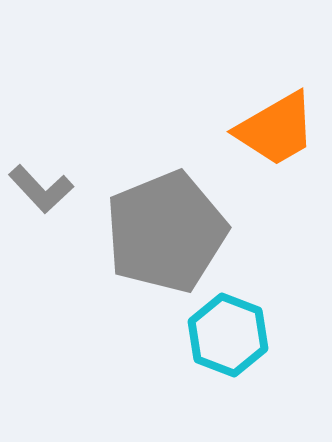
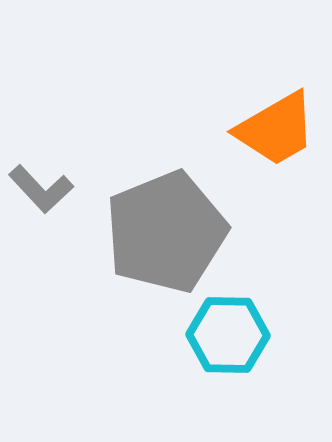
cyan hexagon: rotated 20 degrees counterclockwise
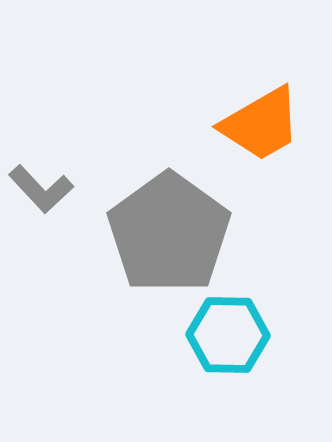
orange trapezoid: moved 15 px left, 5 px up
gray pentagon: moved 3 px right, 1 px down; rotated 14 degrees counterclockwise
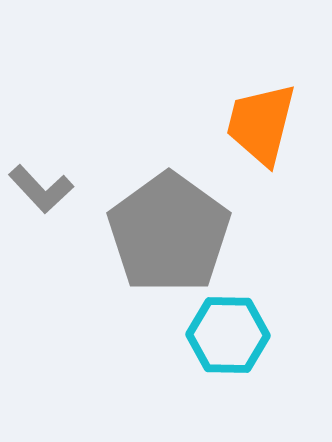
orange trapezoid: rotated 134 degrees clockwise
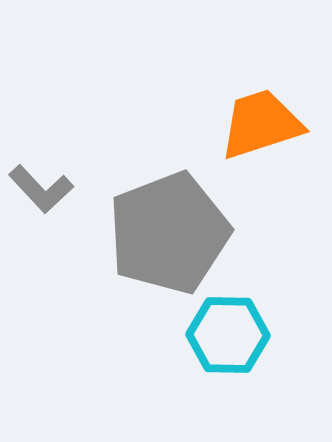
orange trapezoid: rotated 58 degrees clockwise
gray pentagon: rotated 15 degrees clockwise
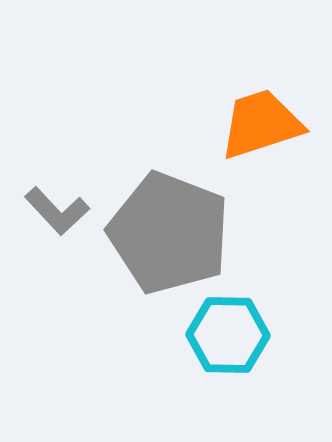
gray L-shape: moved 16 px right, 22 px down
gray pentagon: rotated 30 degrees counterclockwise
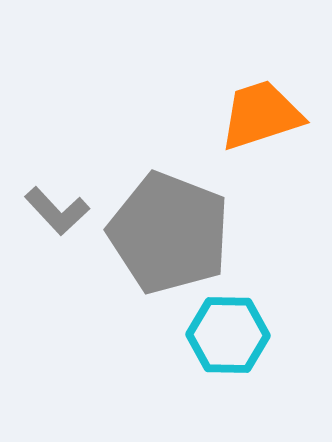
orange trapezoid: moved 9 px up
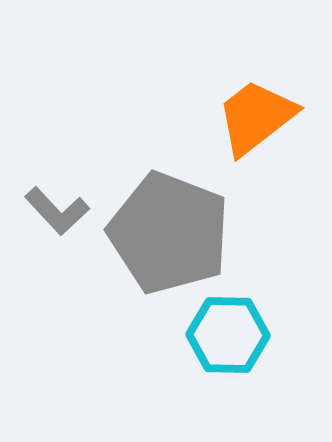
orange trapezoid: moved 5 px left, 2 px down; rotated 20 degrees counterclockwise
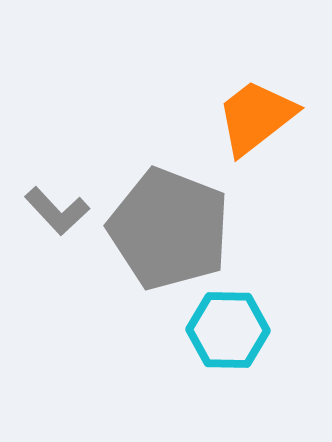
gray pentagon: moved 4 px up
cyan hexagon: moved 5 px up
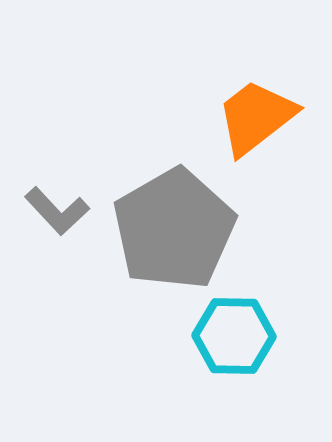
gray pentagon: moved 5 px right; rotated 21 degrees clockwise
cyan hexagon: moved 6 px right, 6 px down
